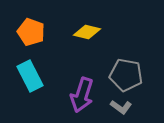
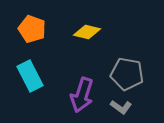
orange pentagon: moved 1 px right, 3 px up
gray pentagon: moved 1 px right, 1 px up
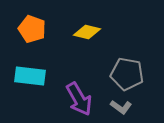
cyan rectangle: rotated 56 degrees counterclockwise
purple arrow: moved 3 px left, 4 px down; rotated 48 degrees counterclockwise
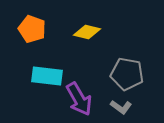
cyan rectangle: moved 17 px right
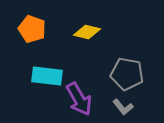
gray L-shape: moved 2 px right; rotated 15 degrees clockwise
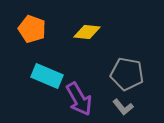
yellow diamond: rotated 8 degrees counterclockwise
cyan rectangle: rotated 16 degrees clockwise
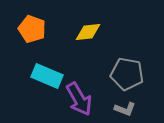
yellow diamond: moved 1 px right; rotated 12 degrees counterclockwise
gray L-shape: moved 2 px right, 2 px down; rotated 30 degrees counterclockwise
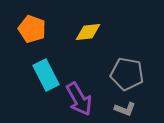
cyan rectangle: moved 1 px left, 1 px up; rotated 40 degrees clockwise
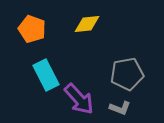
yellow diamond: moved 1 px left, 8 px up
gray pentagon: rotated 20 degrees counterclockwise
purple arrow: rotated 12 degrees counterclockwise
gray L-shape: moved 5 px left, 1 px up
